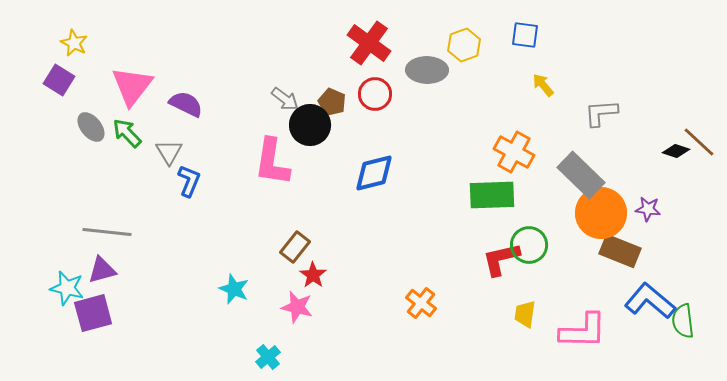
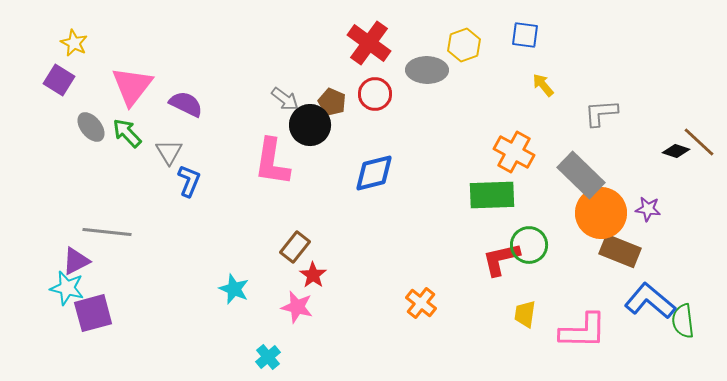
purple triangle at (102, 270): moved 26 px left, 9 px up; rotated 12 degrees counterclockwise
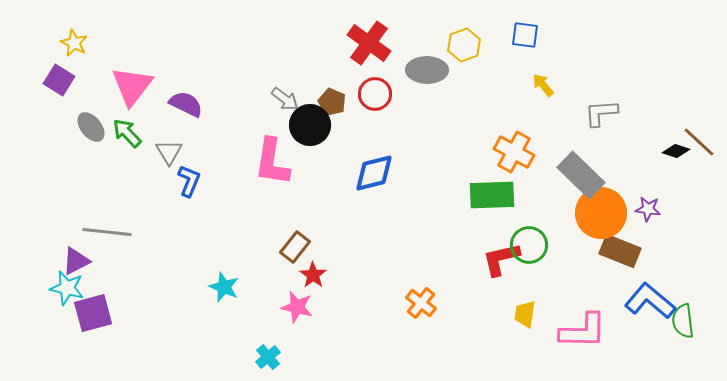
cyan star at (234, 289): moved 10 px left, 2 px up
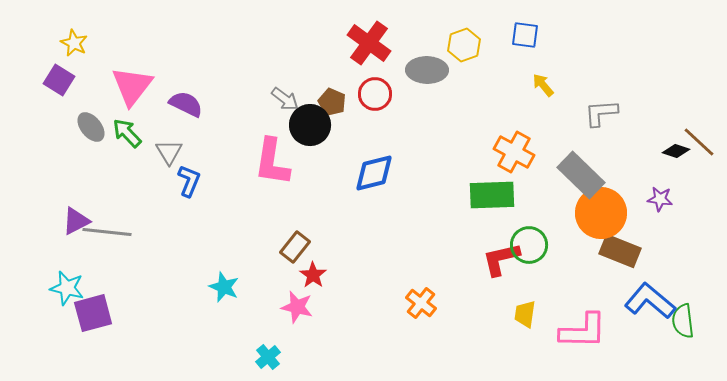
purple star at (648, 209): moved 12 px right, 10 px up
purple triangle at (76, 261): moved 40 px up
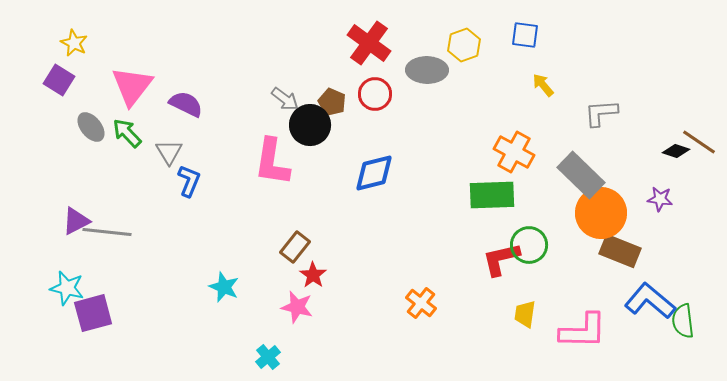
brown line at (699, 142): rotated 9 degrees counterclockwise
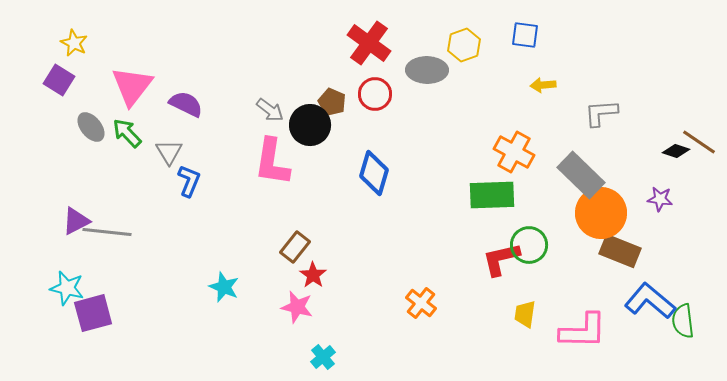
yellow arrow at (543, 85): rotated 55 degrees counterclockwise
gray arrow at (285, 99): moved 15 px left, 11 px down
blue diamond at (374, 173): rotated 60 degrees counterclockwise
cyan cross at (268, 357): moved 55 px right
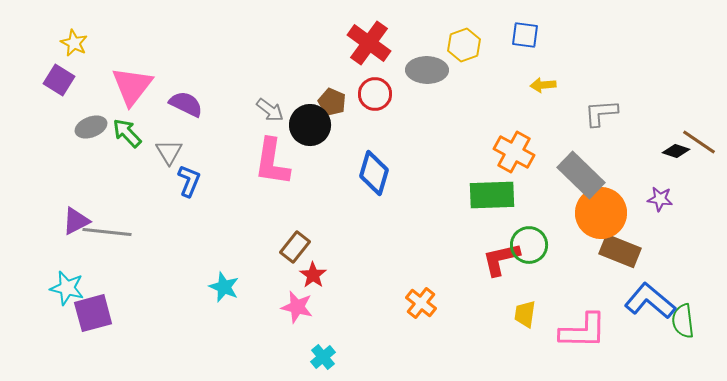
gray ellipse at (91, 127): rotated 72 degrees counterclockwise
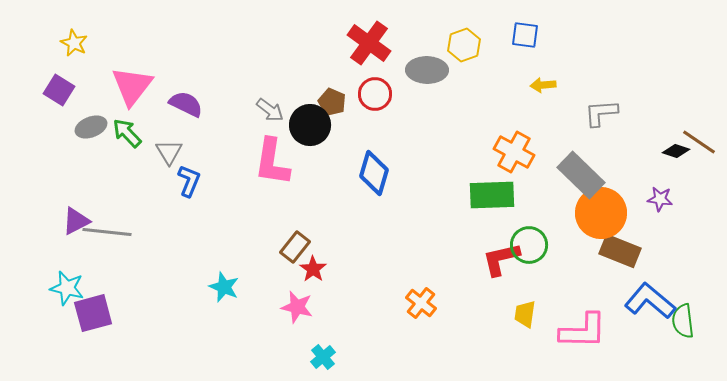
purple square at (59, 80): moved 10 px down
red star at (313, 275): moved 6 px up
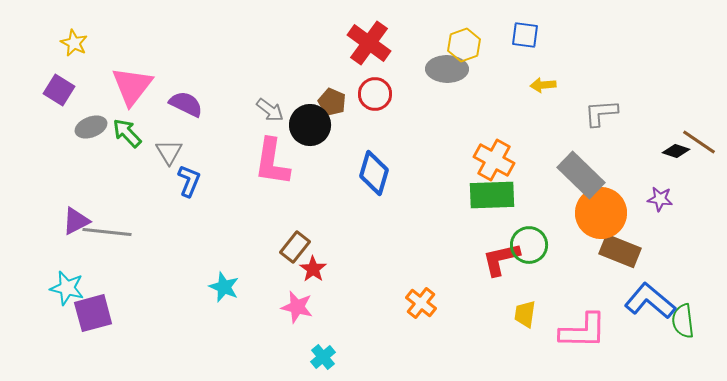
gray ellipse at (427, 70): moved 20 px right, 1 px up
orange cross at (514, 152): moved 20 px left, 8 px down
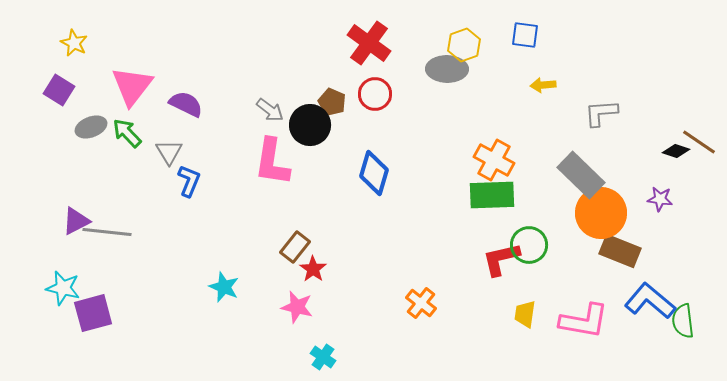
cyan star at (67, 288): moved 4 px left
pink L-shape at (583, 331): moved 1 px right, 10 px up; rotated 9 degrees clockwise
cyan cross at (323, 357): rotated 15 degrees counterclockwise
